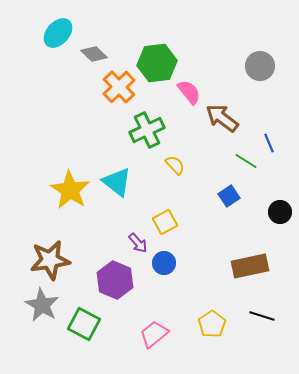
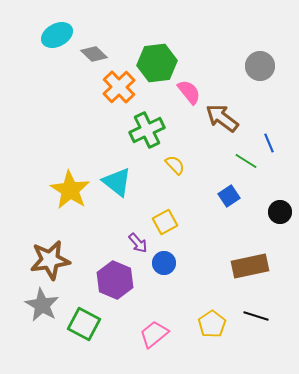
cyan ellipse: moved 1 px left, 2 px down; rotated 20 degrees clockwise
black line: moved 6 px left
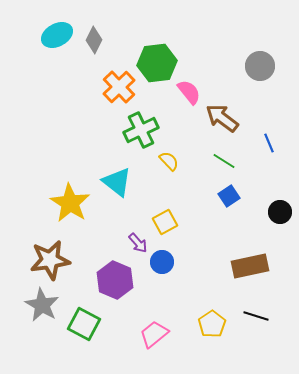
gray diamond: moved 14 px up; rotated 72 degrees clockwise
green cross: moved 6 px left
green line: moved 22 px left
yellow semicircle: moved 6 px left, 4 px up
yellow star: moved 13 px down
blue circle: moved 2 px left, 1 px up
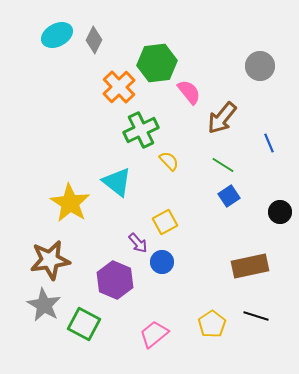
brown arrow: rotated 88 degrees counterclockwise
green line: moved 1 px left, 4 px down
gray star: moved 2 px right
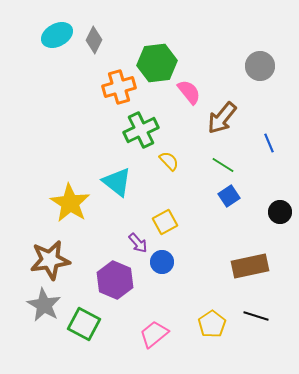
orange cross: rotated 28 degrees clockwise
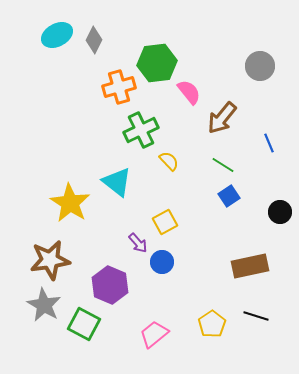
purple hexagon: moved 5 px left, 5 px down
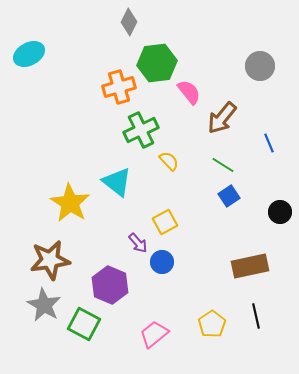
cyan ellipse: moved 28 px left, 19 px down
gray diamond: moved 35 px right, 18 px up
black line: rotated 60 degrees clockwise
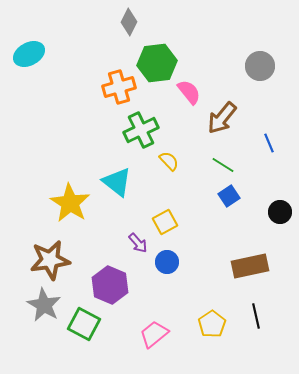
blue circle: moved 5 px right
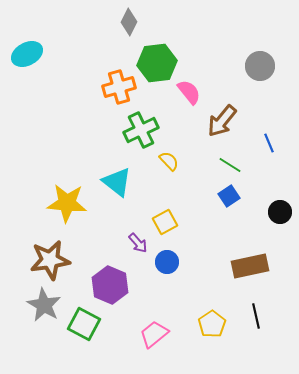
cyan ellipse: moved 2 px left
brown arrow: moved 3 px down
green line: moved 7 px right
yellow star: moved 3 px left; rotated 27 degrees counterclockwise
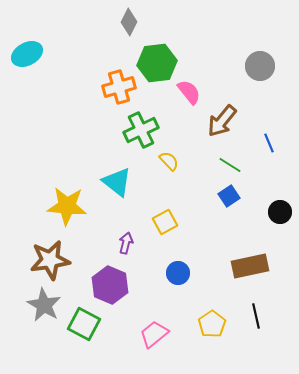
yellow star: moved 3 px down
purple arrow: moved 12 px left; rotated 125 degrees counterclockwise
blue circle: moved 11 px right, 11 px down
